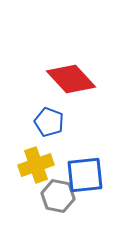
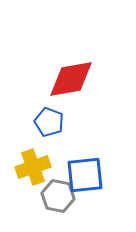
red diamond: rotated 57 degrees counterclockwise
yellow cross: moved 3 px left, 2 px down
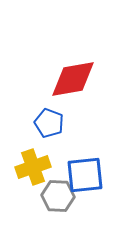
red diamond: moved 2 px right
blue pentagon: moved 1 px down
gray hexagon: rotated 8 degrees counterclockwise
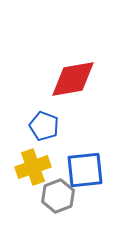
blue pentagon: moved 5 px left, 3 px down
blue square: moved 5 px up
gray hexagon: rotated 24 degrees counterclockwise
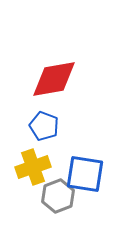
red diamond: moved 19 px left
blue square: moved 4 px down; rotated 15 degrees clockwise
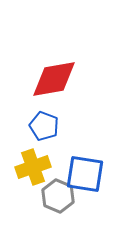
gray hexagon: rotated 16 degrees counterclockwise
